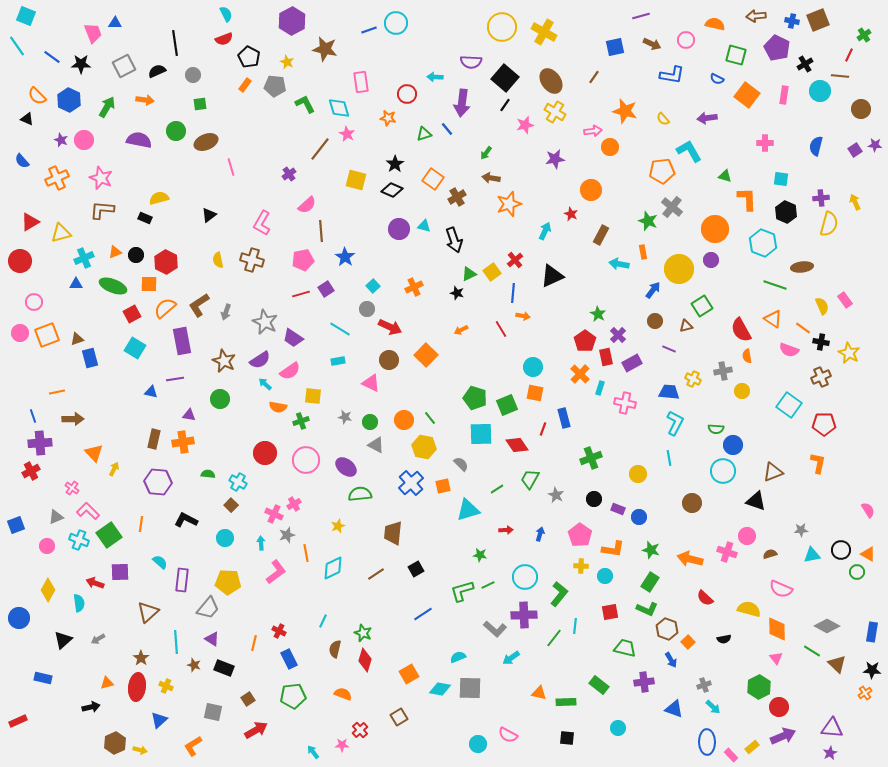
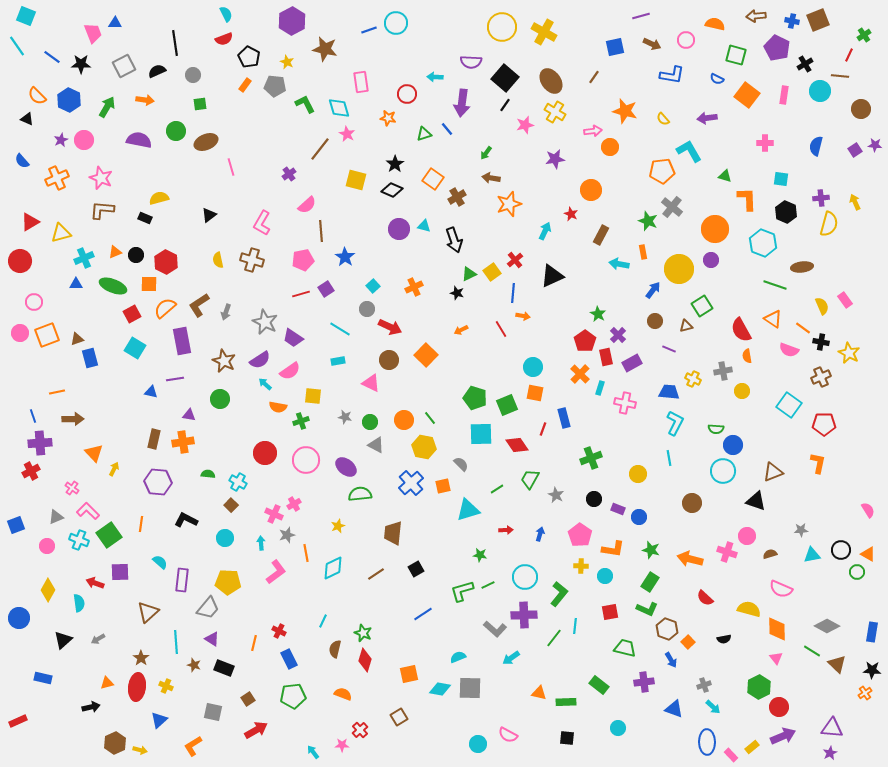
purple star at (61, 140): rotated 24 degrees clockwise
orange square at (409, 674): rotated 18 degrees clockwise
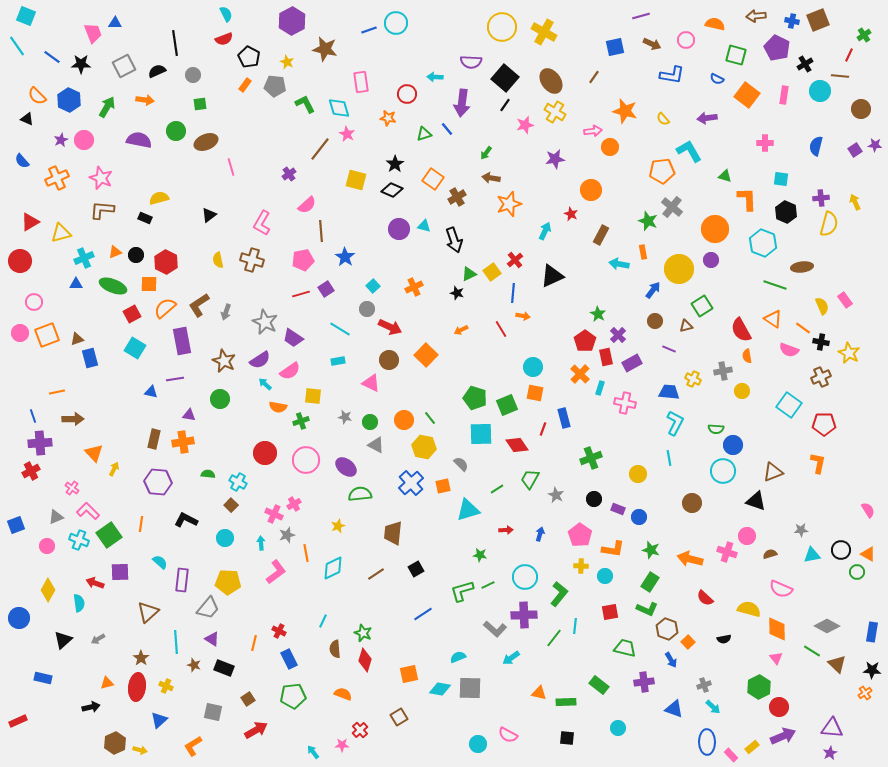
brown semicircle at (335, 649): rotated 18 degrees counterclockwise
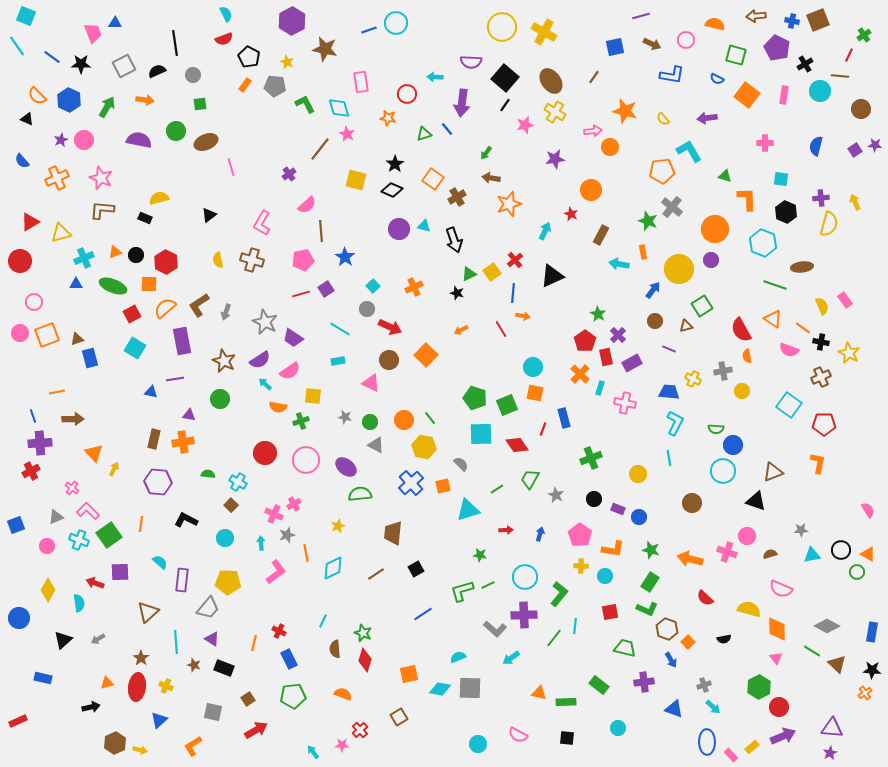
pink semicircle at (508, 735): moved 10 px right
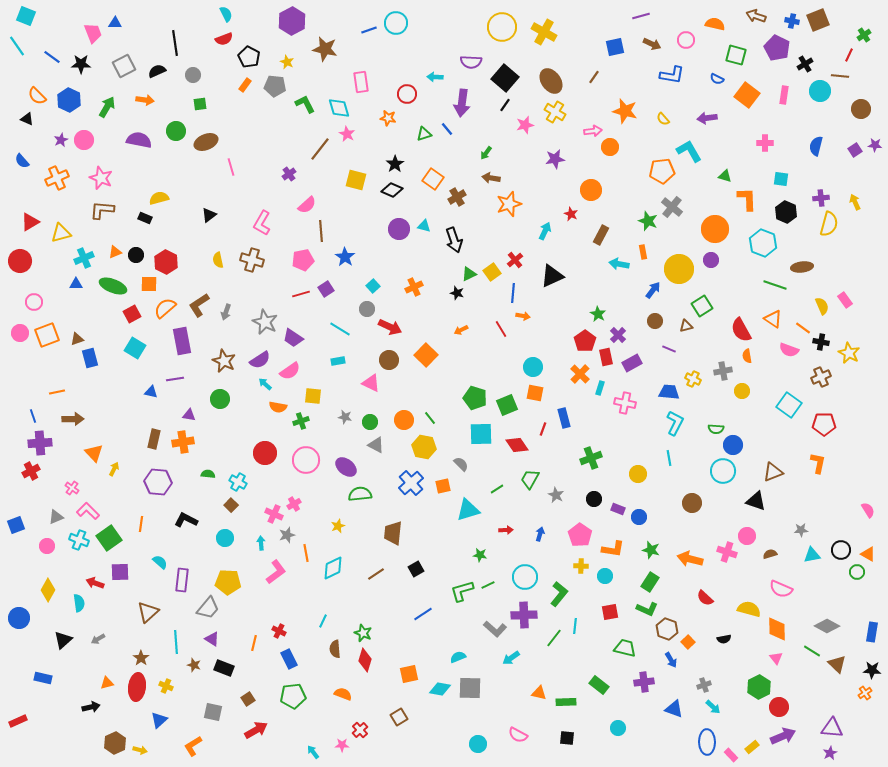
brown arrow at (756, 16): rotated 24 degrees clockwise
green square at (109, 535): moved 3 px down
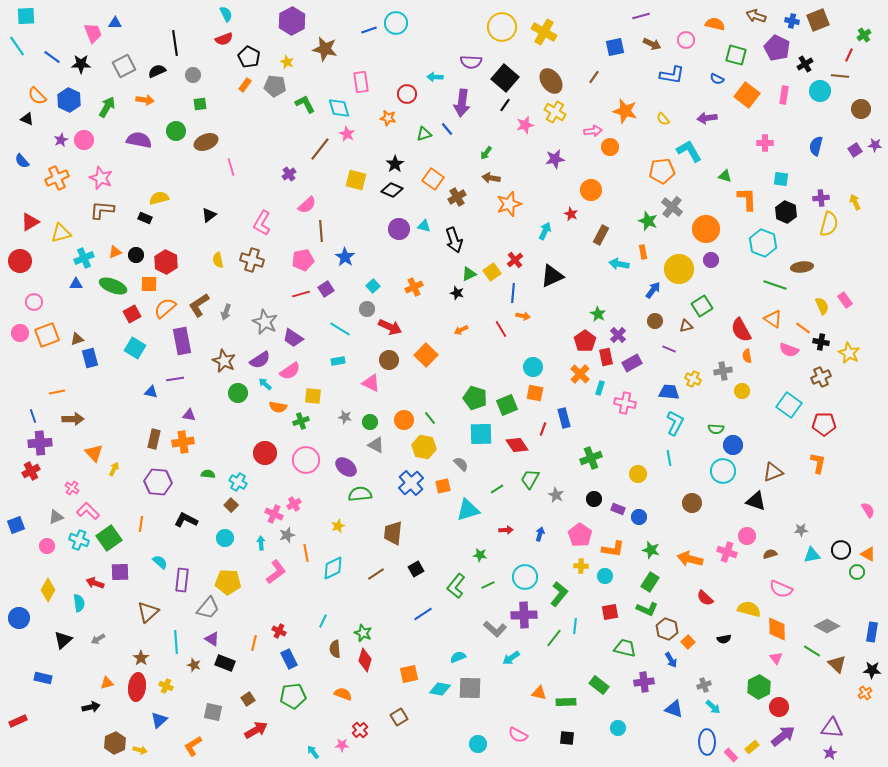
cyan square at (26, 16): rotated 24 degrees counterclockwise
orange circle at (715, 229): moved 9 px left
green circle at (220, 399): moved 18 px right, 6 px up
green L-shape at (462, 591): moved 6 px left, 5 px up; rotated 35 degrees counterclockwise
black rectangle at (224, 668): moved 1 px right, 5 px up
purple arrow at (783, 736): rotated 15 degrees counterclockwise
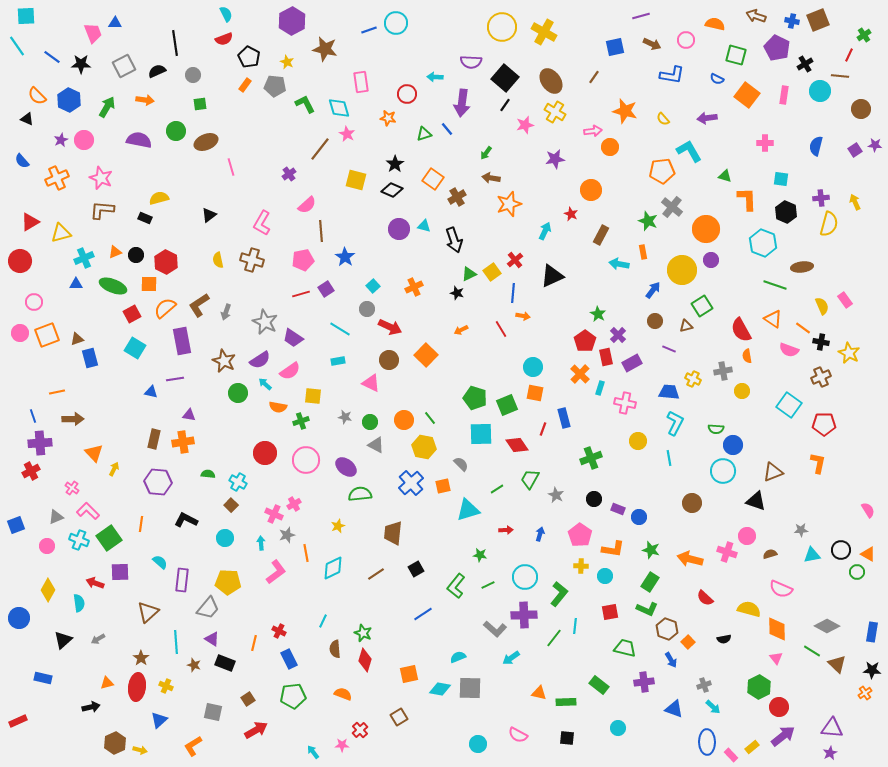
yellow circle at (679, 269): moved 3 px right, 1 px down
yellow circle at (638, 474): moved 33 px up
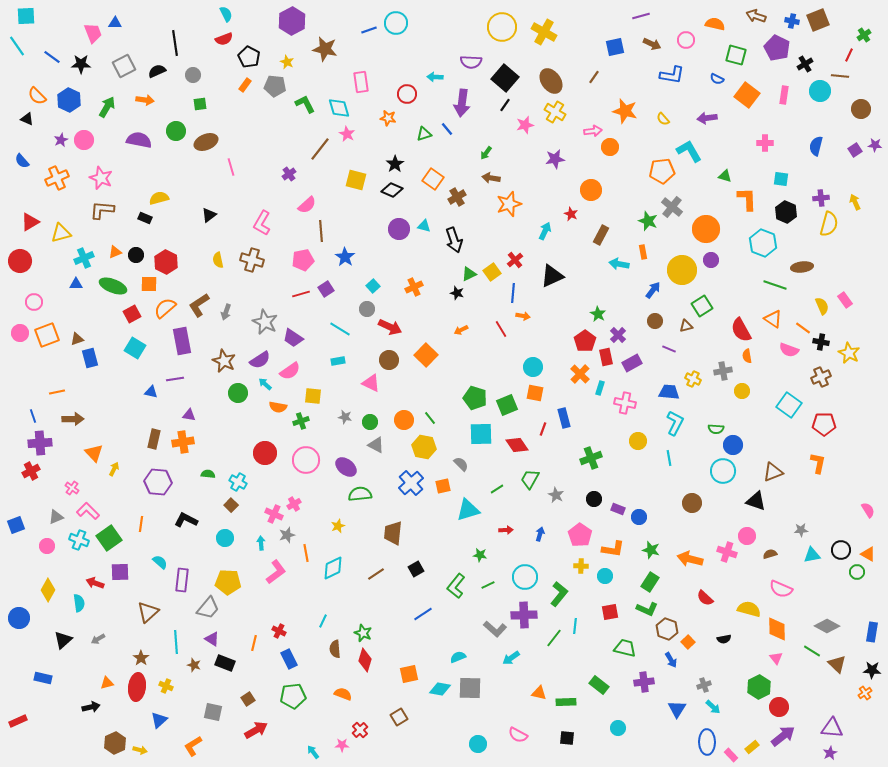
blue triangle at (674, 709): moved 3 px right; rotated 42 degrees clockwise
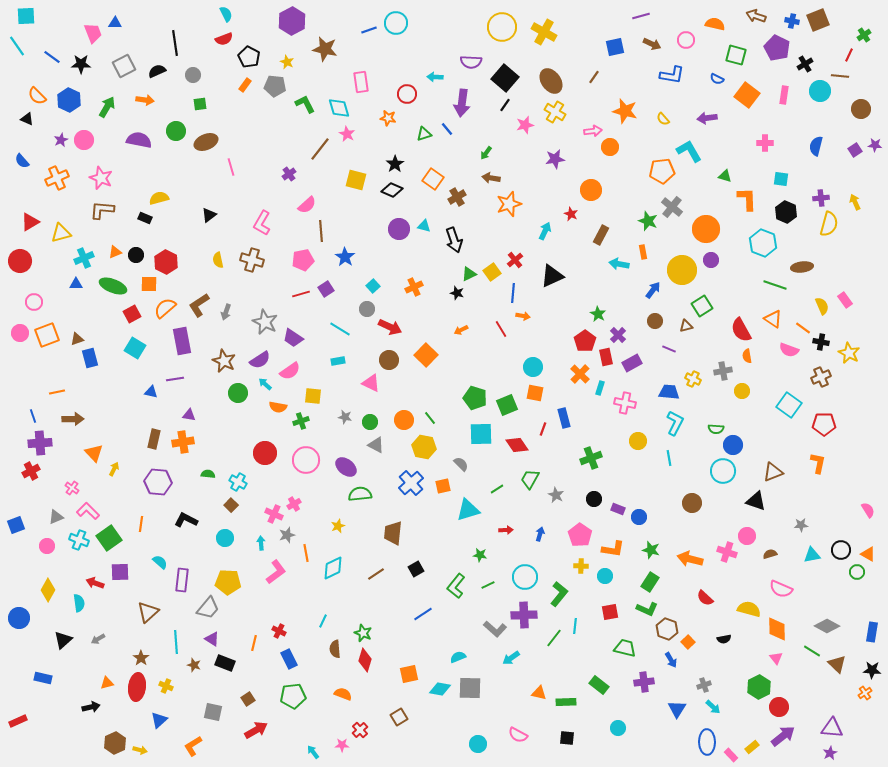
gray star at (801, 530): moved 5 px up
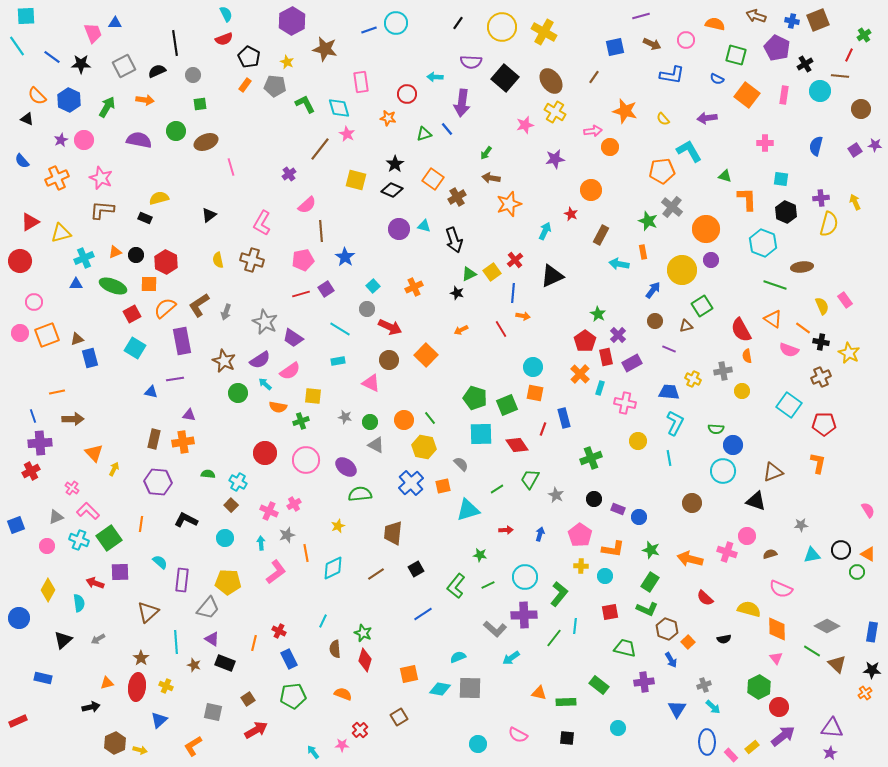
black line at (505, 105): moved 47 px left, 82 px up
pink cross at (274, 514): moved 5 px left, 3 px up
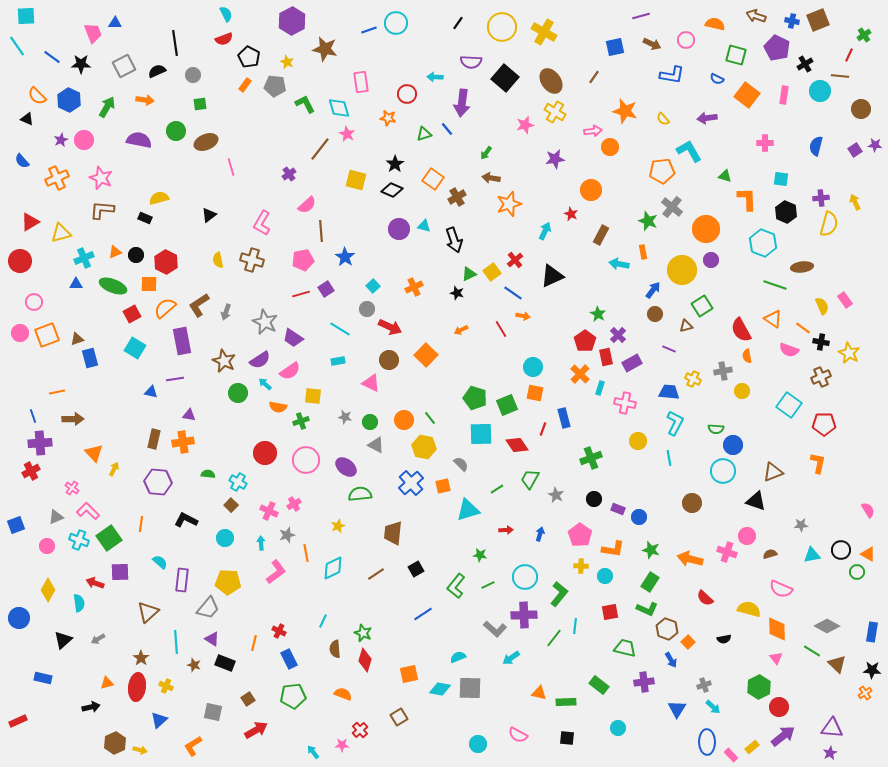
blue line at (513, 293): rotated 60 degrees counterclockwise
brown circle at (655, 321): moved 7 px up
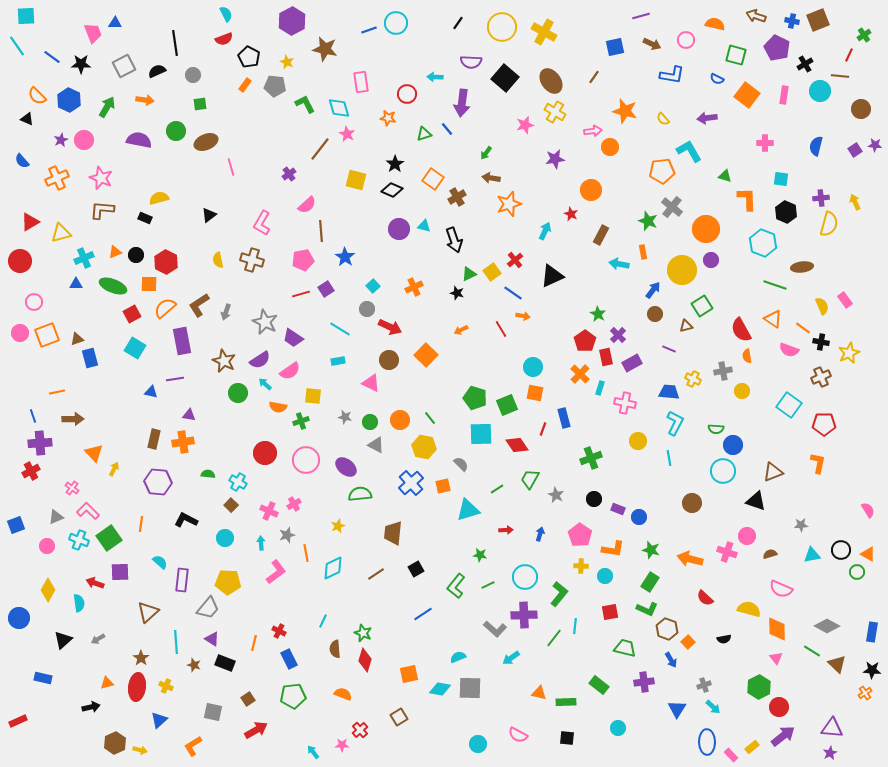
yellow star at (849, 353): rotated 20 degrees clockwise
orange circle at (404, 420): moved 4 px left
